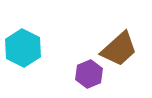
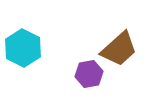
purple hexagon: rotated 12 degrees clockwise
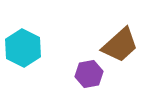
brown trapezoid: moved 1 px right, 4 px up
